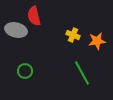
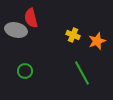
red semicircle: moved 3 px left, 2 px down
orange star: rotated 12 degrees counterclockwise
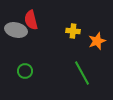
red semicircle: moved 2 px down
yellow cross: moved 4 px up; rotated 16 degrees counterclockwise
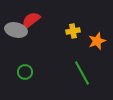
red semicircle: rotated 66 degrees clockwise
yellow cross: rotated 16 degrees counterclockwise
green circle: moved 1 px down
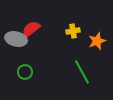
red semicircle: moved 9 px down
gray ellipse: moved 9 px down
green line: moved 1 px up
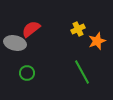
yellow cross: moved 5 px right, 2 px up; rotated 16 degrees counterclockwise
gray ellipse: moved 1 px left, 4 px down
green circle: moved 2 px right, 1 px down
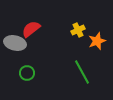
yellow cross: moved 1 px down
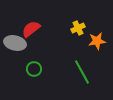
yellow cross: moved 2 px up
orange star: rotated 12 degrees clockwise
green circle: moved 7 px right, 4 px up
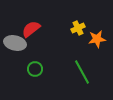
orange star: moved 2 px up
green circle: moved 1 px right
